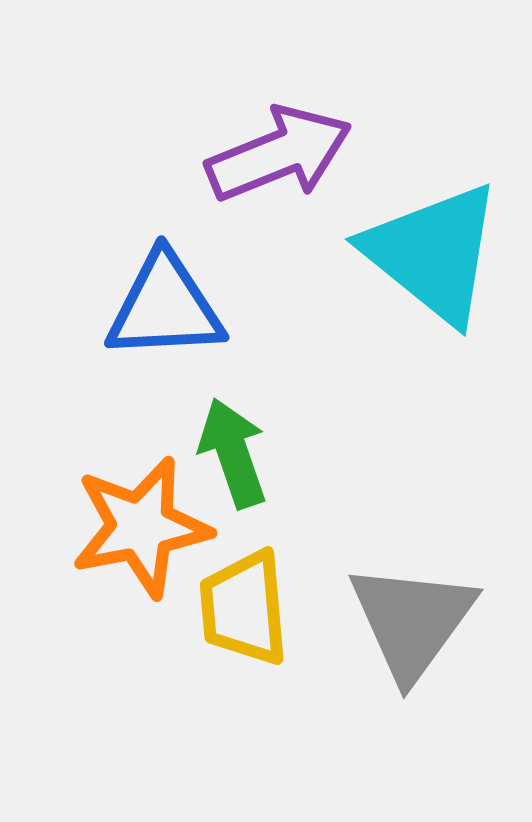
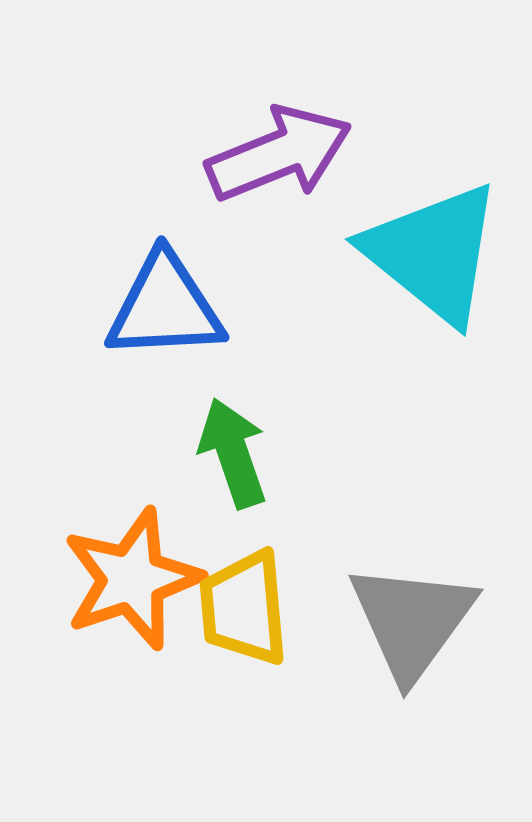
orange star: moved 9 px left, 52 px down; rotated 8 degrees counterclockwise
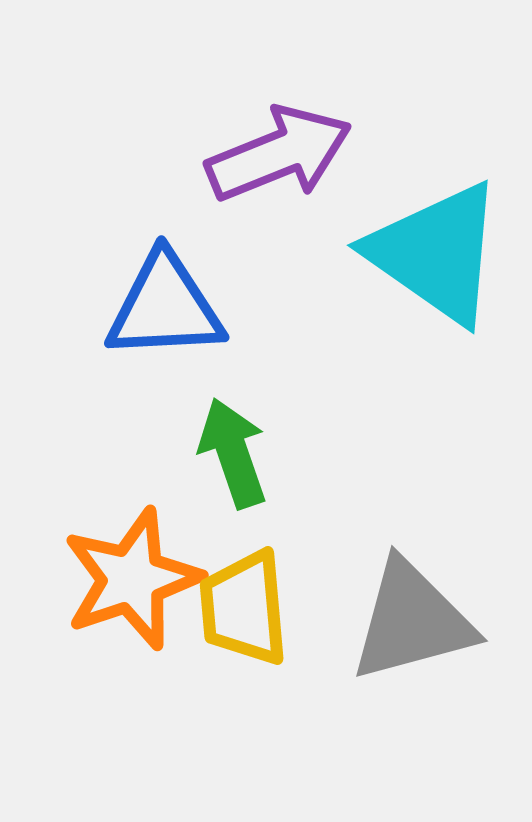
cyan triangle: moved 3 px right; rotated 4 degrees counterclockwise
gray triangle: rotated 39 degrees clockwise
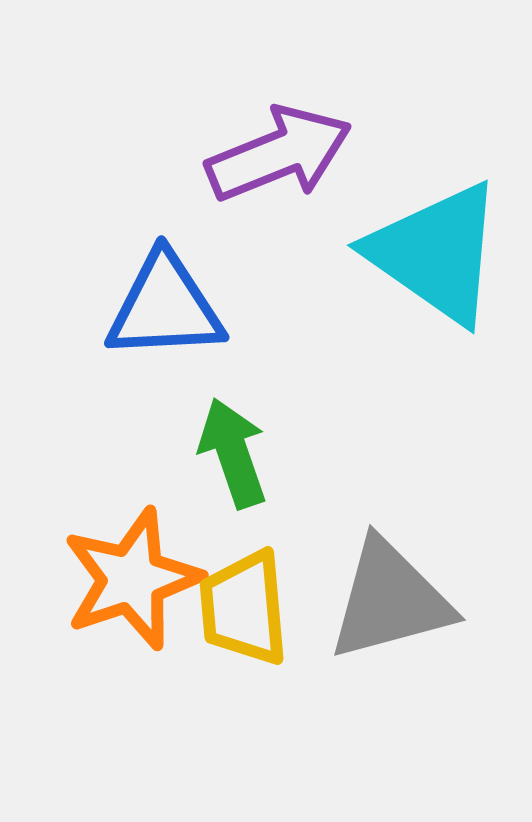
gray triangle: moved 22 px left, 21 px up
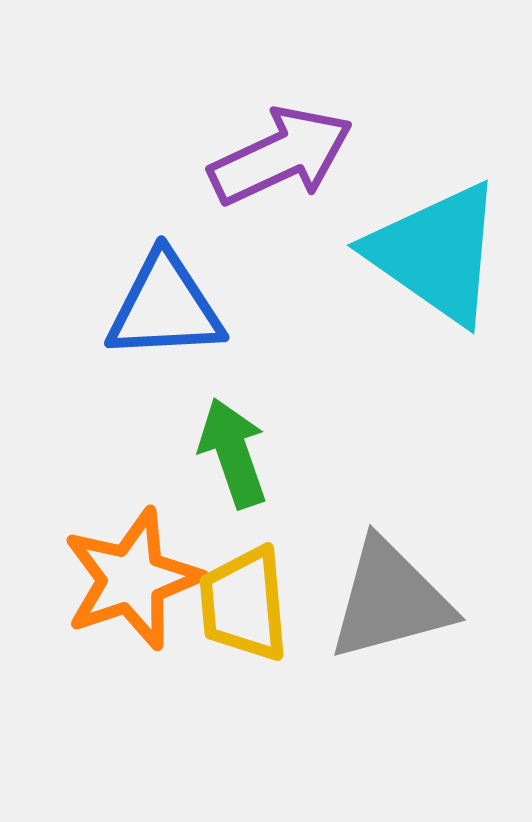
purple arrow: moved 2 px right, 2 px down; rotated 3 degrees counterclockwise
yellow trapezoid: moved 4 px up
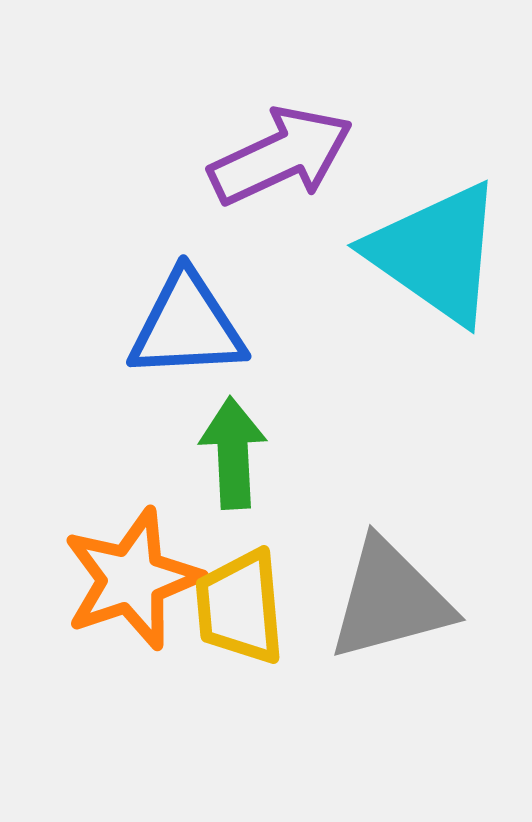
blue triangle: moved 22 px right, 19 px down
green arrow: rotated 16 degrees clockwise
yellow trapezoid: moved 4 px left, 3 px down
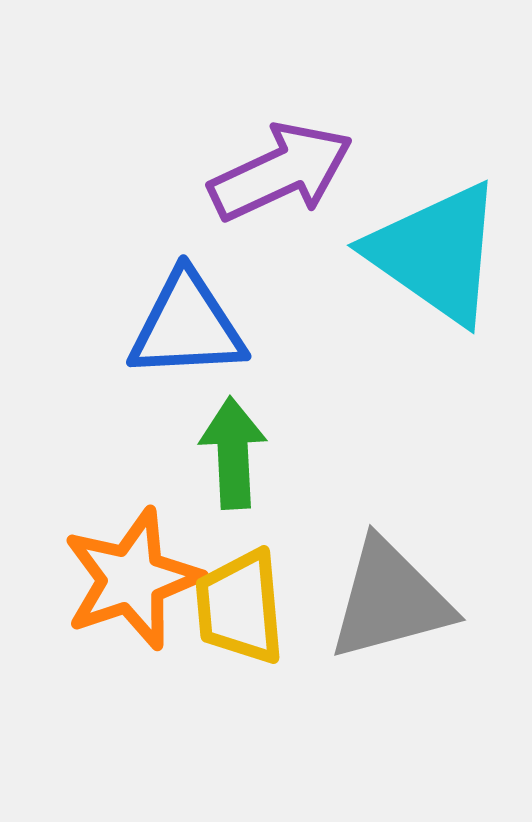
purple arrow: moved 16 px down
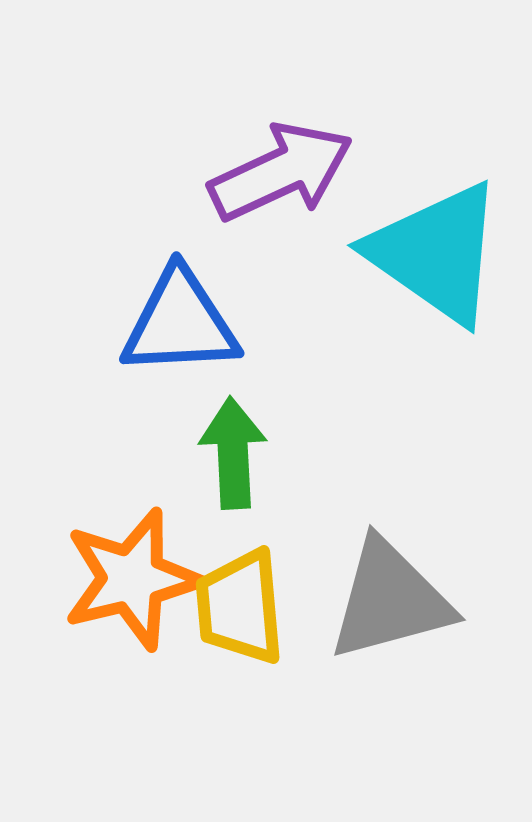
blue triangle: moved 7 px left, 3 px up
orange star: rotated 5 degrees clockwise
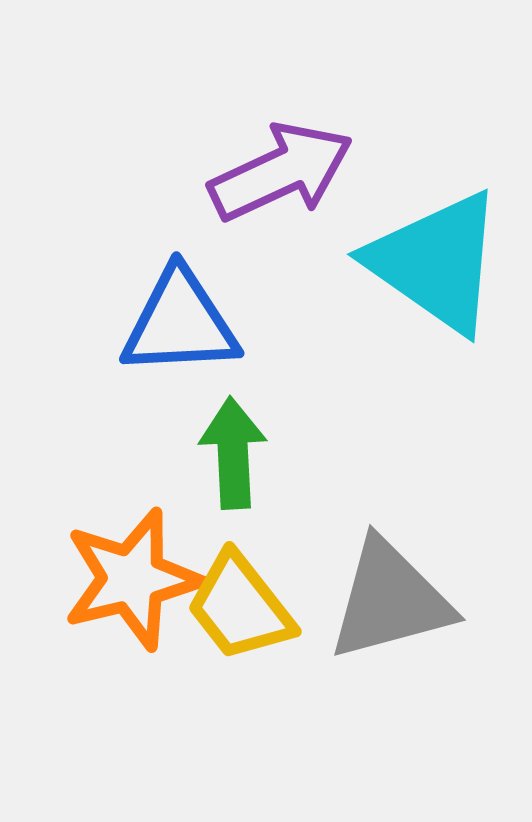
cyan triangle: moved 9 px down
yellow trapezoid: rotated 33 degrees counterclockwise
